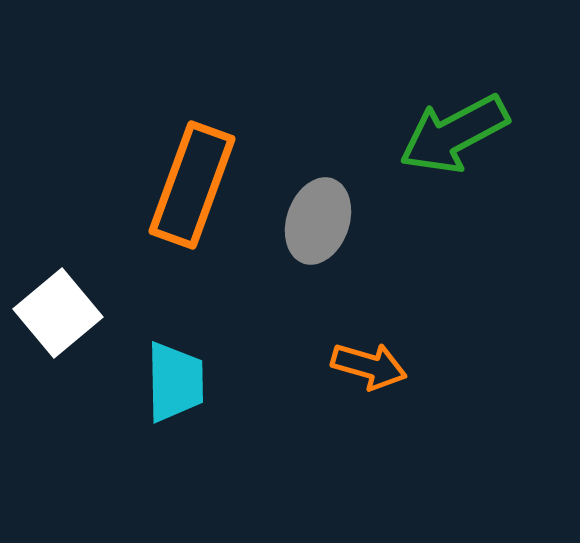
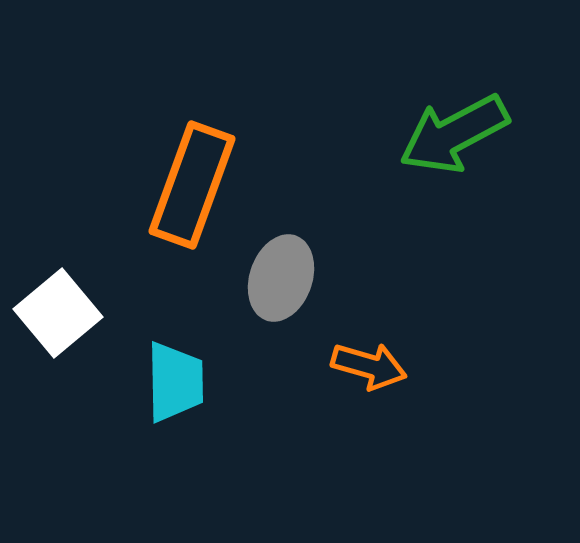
gray ellipse: moved 37 px left, 57 px down
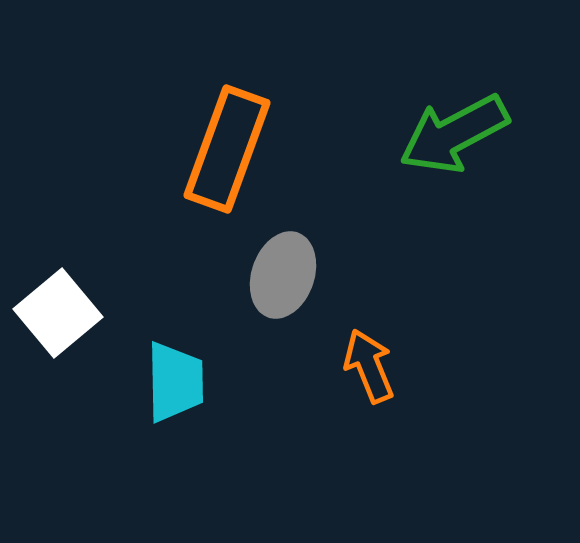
orange rectangle: moved 35 px right, 36 px up
gray ellipse: moved 2 px right, 3 px up
orange arrow: rotated 128 degrees counterclockwise
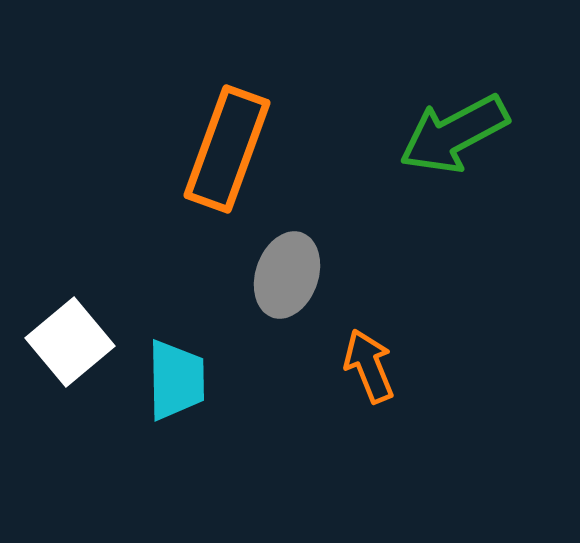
gray ellipse: moved 4 px right
white square: moved 12 px right, 29 px down
cyan trapezoid: moved 1 px right, 2 px up
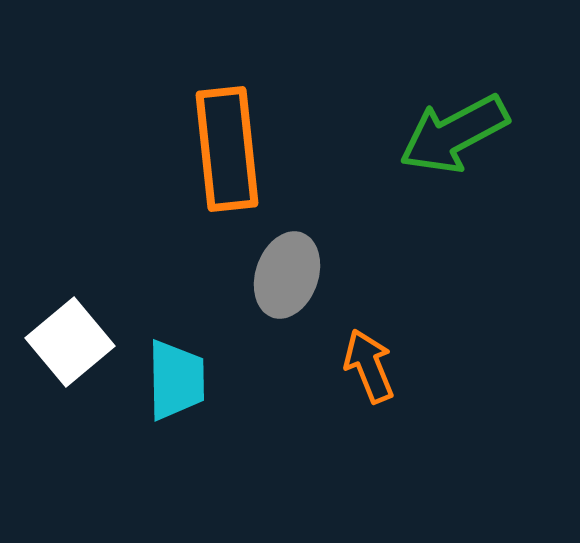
orange rectangle: rotated 26 degrees counterclockwise
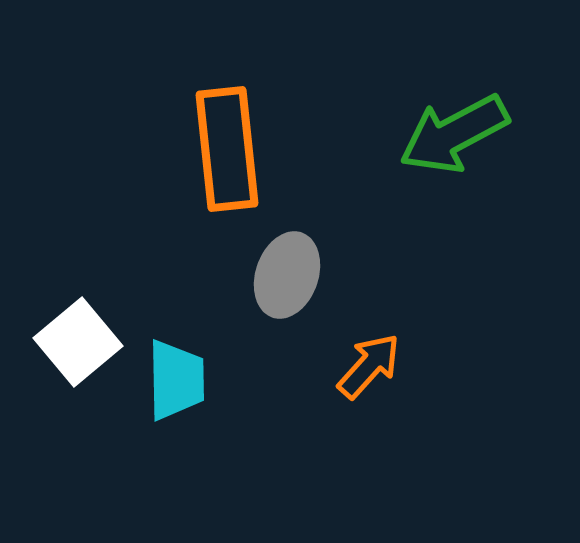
white square: moved 8 px right
orange arrow: rotated 64 degrees clockwise
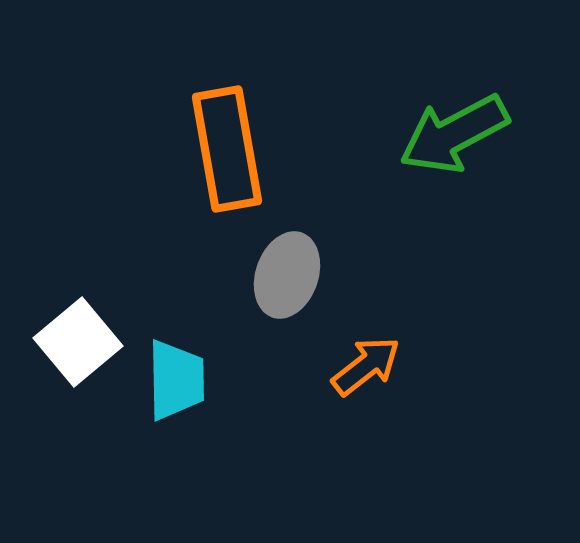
orange rectangle: rotated 4 degrees counterclockwise
orange arrow: moved 3 px left; rotated 10 degrees clockwise
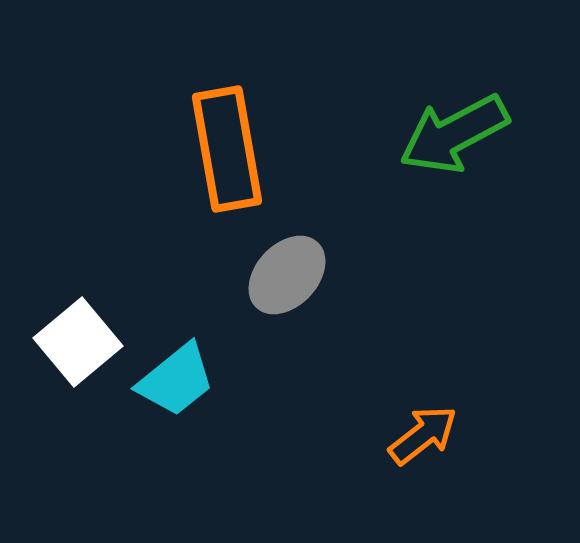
gray ellipse: rotated 24 degrees clockwise
orange arrow: moved 57 px right, 69 px down
cyan trapezoid: rotated 52 degrees clockwise
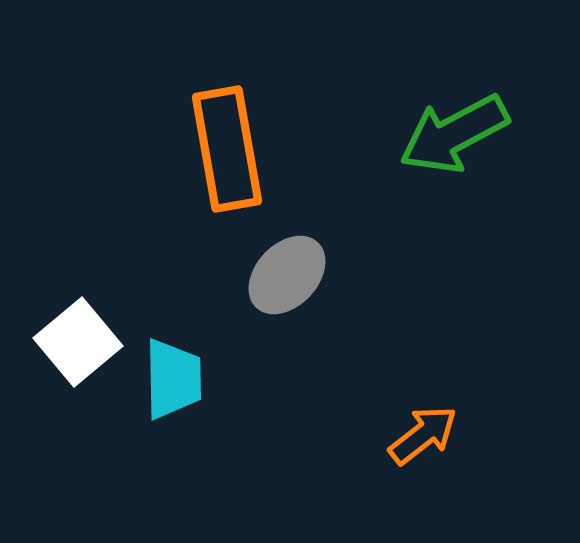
cyan trapezoid: moved 3 px left, 1 px up; rotated 52 degrees counterclockwise
